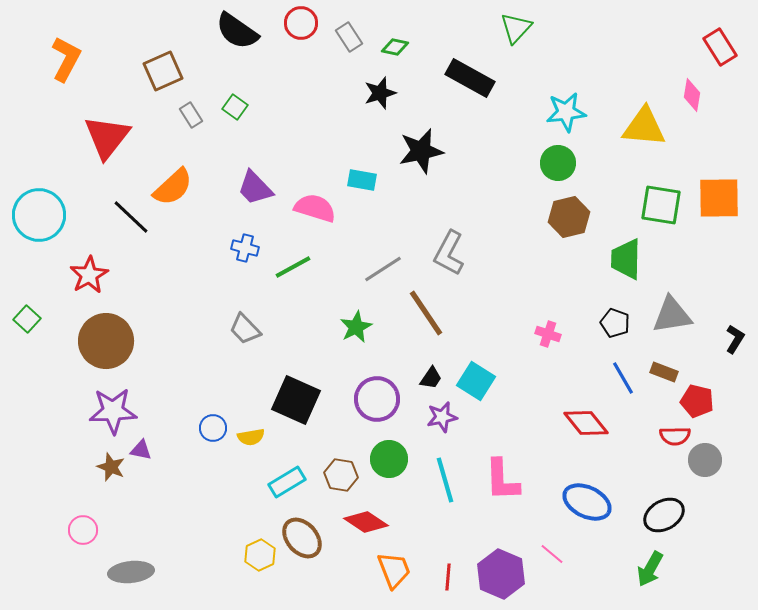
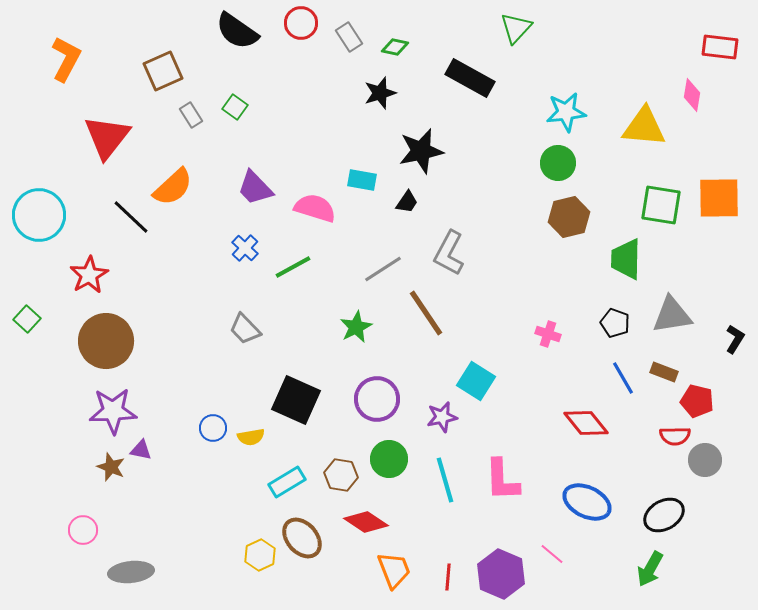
red rectangle at (720, 47): rotated 51 degrees counterclockwise
blue cross at (245, 248): rotated 28 degrees clockwise
black trapezoid at (431, 378): moved 24 px left, 176 px up
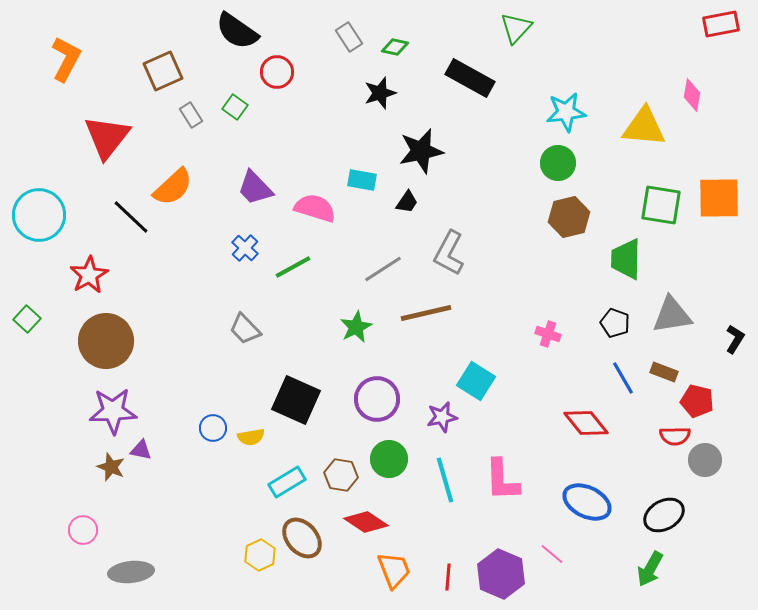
red circle at (301, 23): moved 24 px left, 49 px down
red rectangle at (720, 47): moved 1 px right, 23 px up; rotated 18 degrees counterclockwise
brown line at (426, 313): rotated 69 degrees counterclockwise
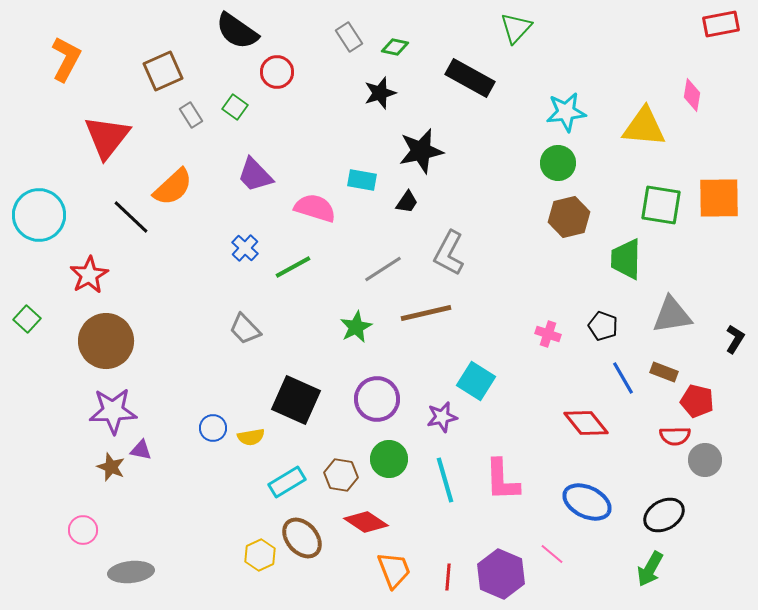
purple trapezoid at (255, 188): moved 13 px up
black pentagon at (615, 323): moved 12 px left, 3 px down
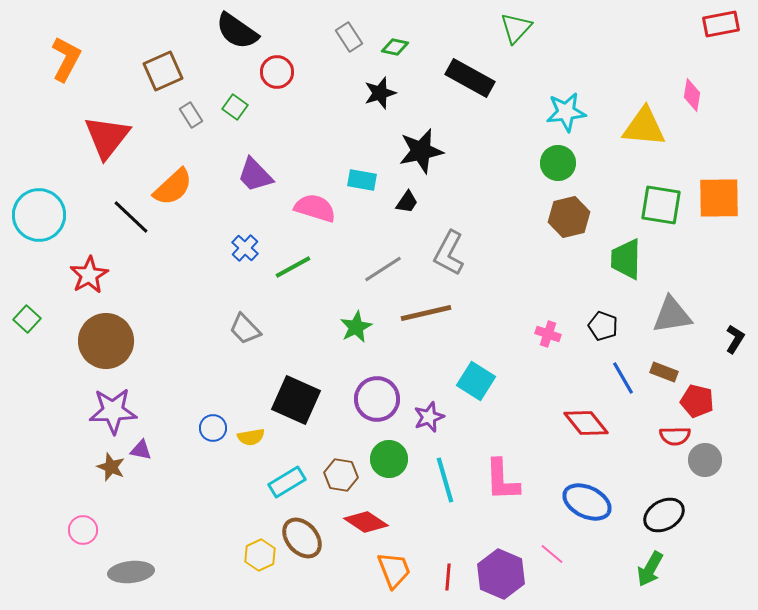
purple star at (442, 417): moved 13 px left; rotated 8 degrees counterclockwise
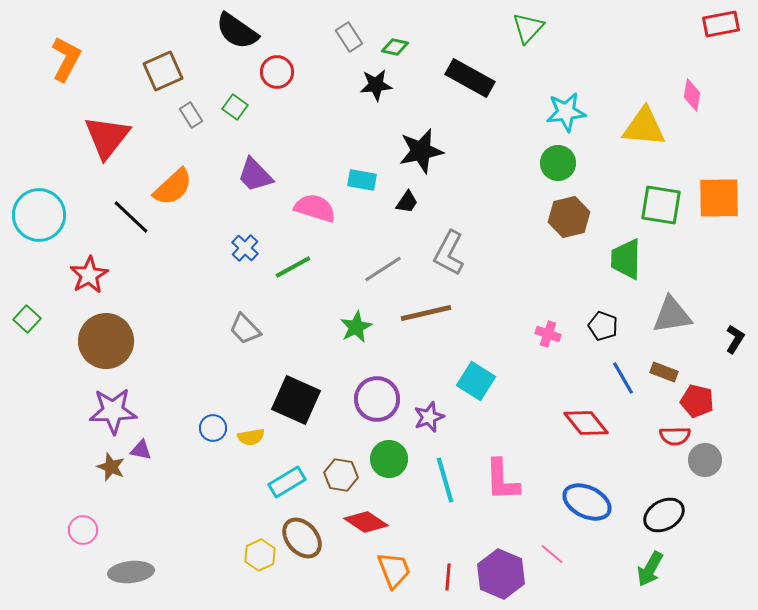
green triangle at (516, 28): moved 12 px right
black star at (380, 93): moved 4 px left, 8 px up; rotated 12 degrees clockwise
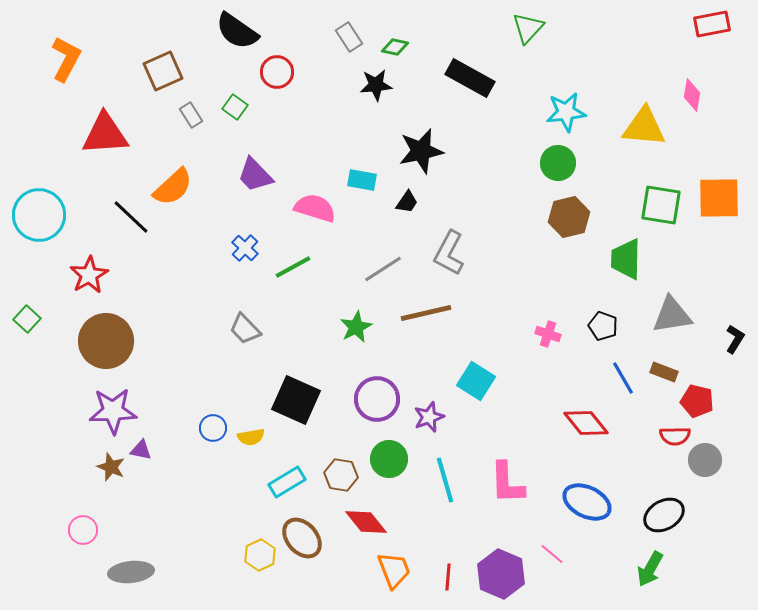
red rectangle at (721, 24): moved 9 px left
red triangle at (107, 137): moved 2 px left, 3 px up; rotated 48 degrees clockwise
pink L-shape at (502, 480): moved 5 px right, 3 px down
red diamond at (366, 522): rotated 18 degrees clockwise
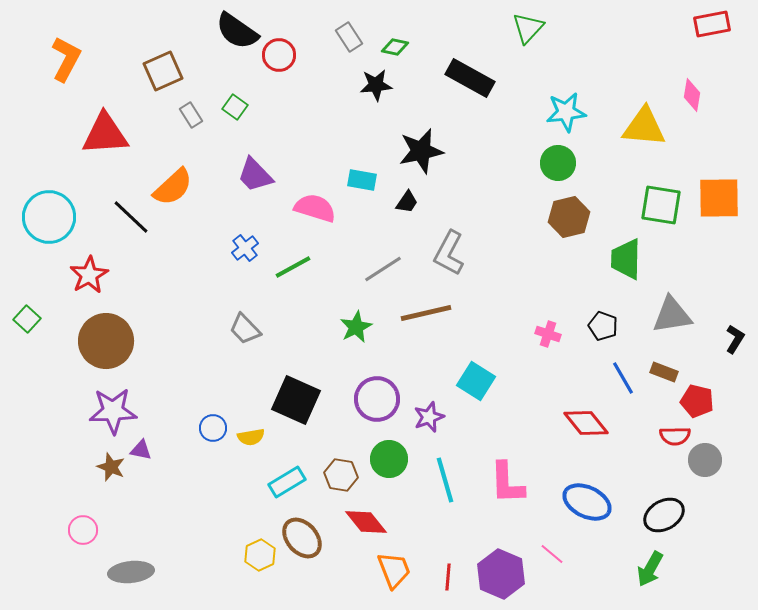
red circle at (277, 72): moved 2 px right, 17 px up
cyan circle at (39, 215): moved 10 px right, 2 px down
blue cross at (245, 248): rotated 8 degrees clockwise
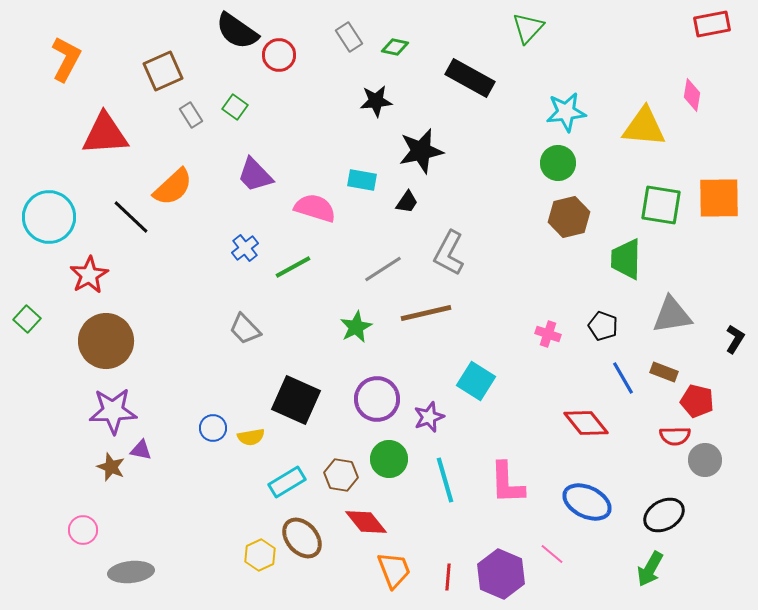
black star at (376, 85): moved 16 px down
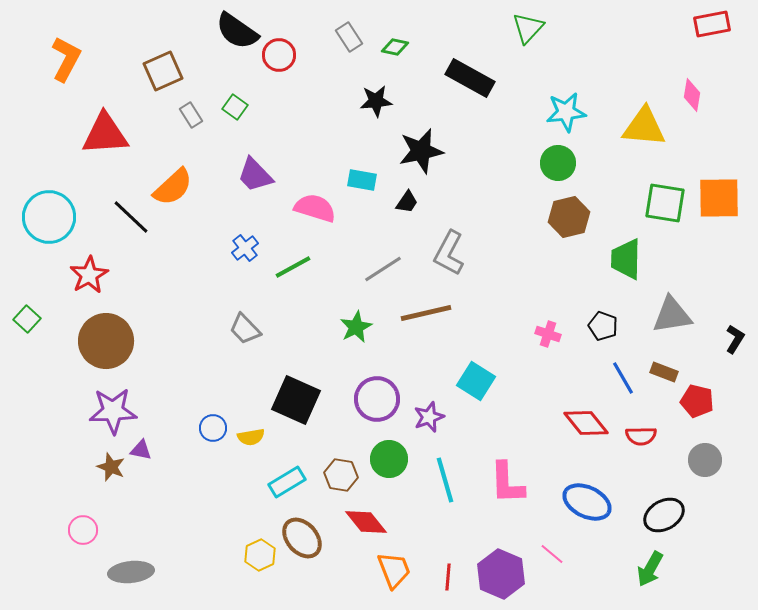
green square at (661, 205): moved 4 px right, 2 px up
red semicircle at (675, 436): moved 34 px left
